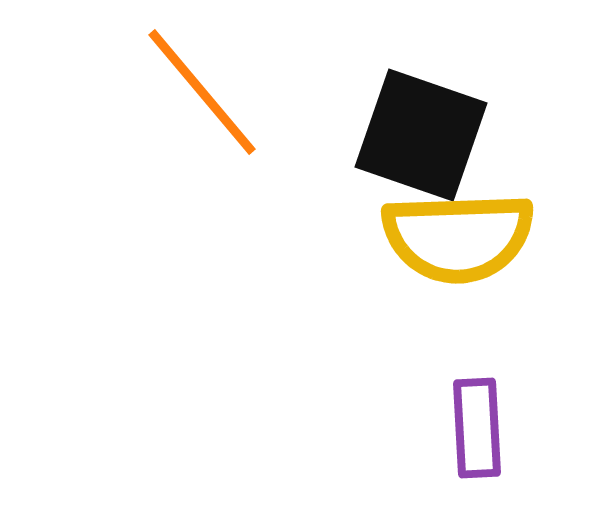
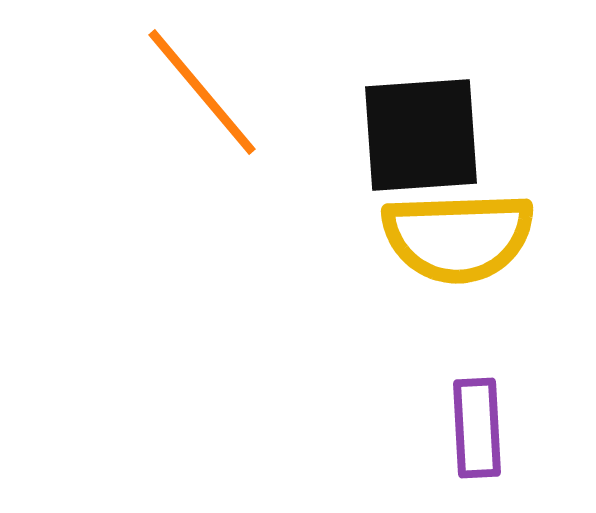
black square: rotated 23 degrees counterclockwise
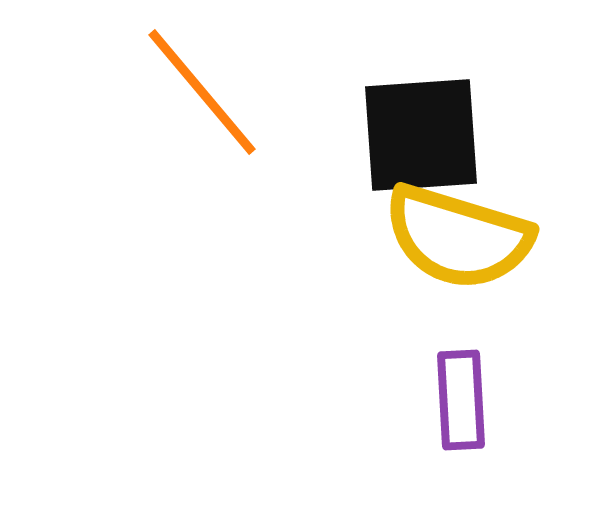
yellow semicircle: rotated 19 degrees clockwise
purple rectangle: moved 16 px left, 28 px up
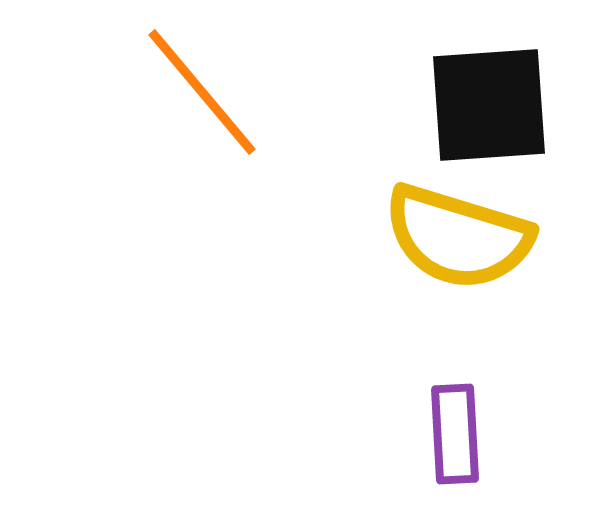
black square: moved 68 px right, 30 px up
purple rectangle: moved 6 px left, 34 px down
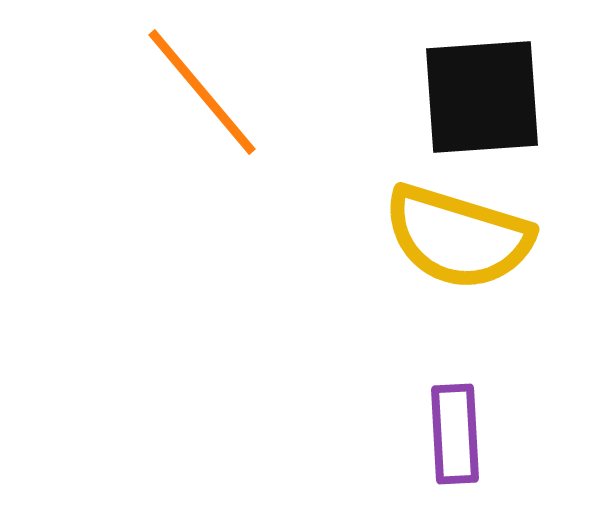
black square: moved 7 px left, 8 px up
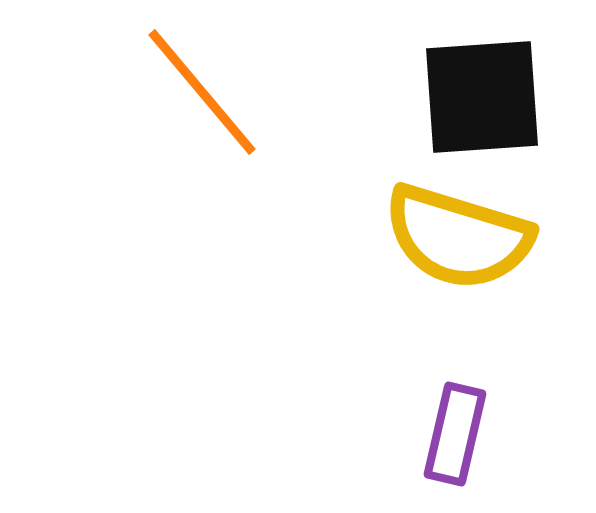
purple rectangle: rotated 16 degrees clockwise
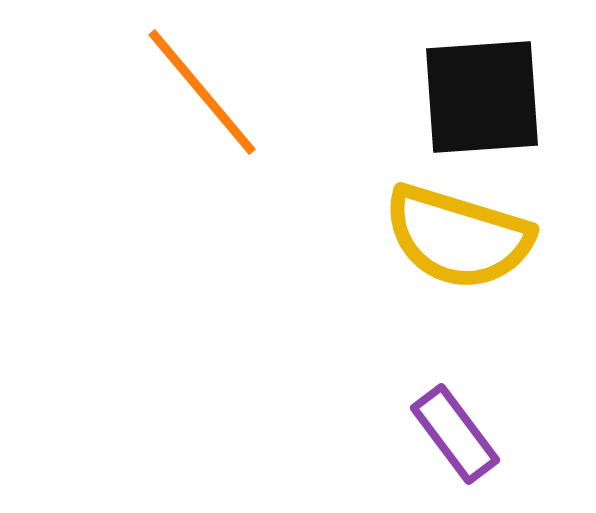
purple rectangle: rotated 50 degrees counterclockwise
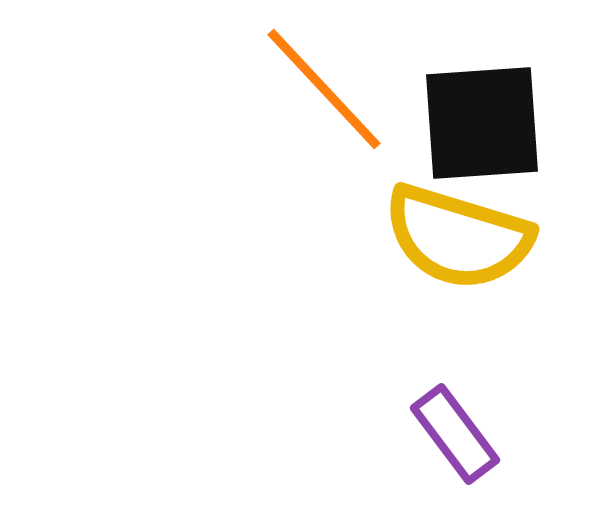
orange line: moved 122 px right, 3 px up; rotated 3 degrees counterclockwise
black square: moved 26 px down
